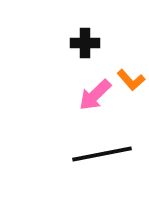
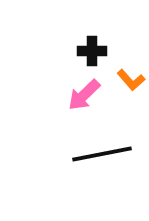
black cross: moved 7 px right, 8 px down
pink arrow: moved 11 px left
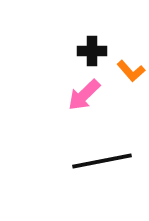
orange L-shape: moved 9 px up
black line: moved 7 px down
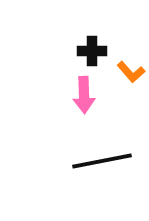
orange L-shape: moved 1 px down
pink arrow: rotated 48 degrees counterclockwise
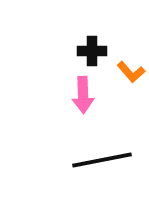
pink arrow: moved 1 px left
black line: moved 1 px up
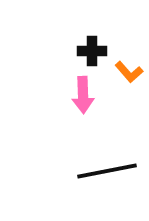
orange L-shape: moved 2 px left
black line: moved 5 px right, 11 px down
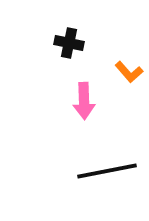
black cross: moved 23 px left, 8 px up; rotated 12 degrees clockwise
pink arrow: moved 1 px right, 6 px down
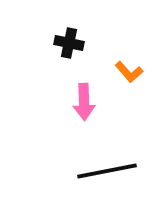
pink arrow: moved 1 px down
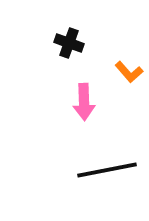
black cross: rotated 8 degrees clockwise
black line: moved 1 px up
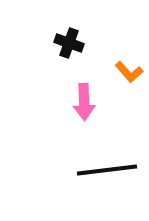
black line: rotated 4 degrees clockwise
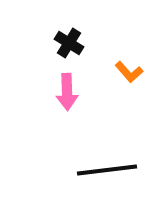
black cross: rotated 12 degrees clockwise
pink arrow: moved 17 px left, 10 px up
